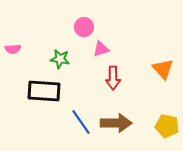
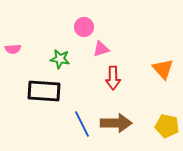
blue line: moved 1 px right, 2 px down; rotated 8 degrees clockwise
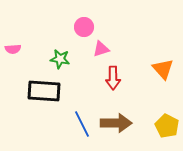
yellow pentagon: rotated 15 degrees clockwise
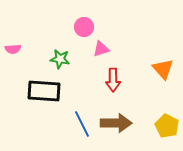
red arrow: moved 2 px down
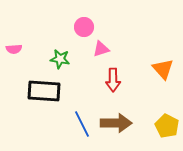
pink semicircle: moved 1 px right
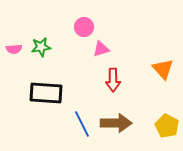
green star: moved 19 px left, 12 px up; rotated 18 degrees counterclockwise
black rectangle: moved 2 px right, 2 px down
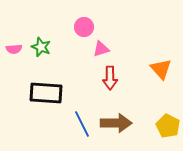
green star: rotated 30 degrees clockwise
orange triangle: moved 2 px left
red arrow: moved 3 px left, 2 px up
yellow pentagon: moved 1 px right
